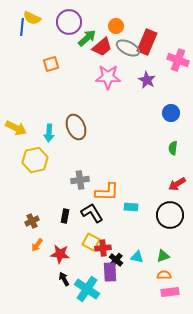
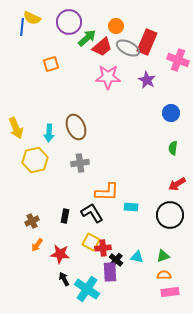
yellow arrow: rotated 40 degrees clockwise
gray cross: moved 17 px up
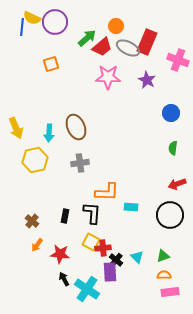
purple circle: moved 14 px left
red arrow: rotated 12 degrees clockwise
black L-shape: rotated 35 degrees clockwise
brown cross: rotated 24 degrees counterclockwise
cyan triangle: rotated 32 degrees clockwise
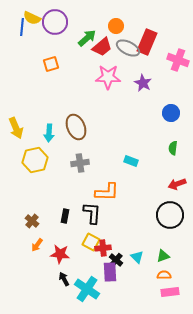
purple star: moved 4 px left, 3 px down
cyan rectangle: moved 46 px up; rotated 16 degrees clockwise
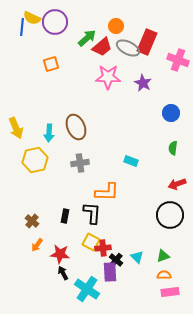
black arrow: moved 1 px left, 6 px up
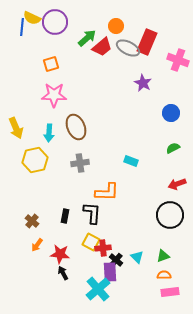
pink star: moved 54 px left, 18 px down
green semicircle: rotated 56 degrees clockwise
cyan cross: moved 11 px right; rotated 15 degrees clockwise
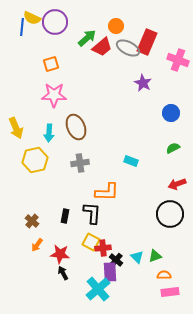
black circle: moved 1 px up
green triangle: moved 8 px left
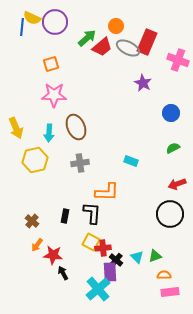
red star: moved 7 px left, 1 px down
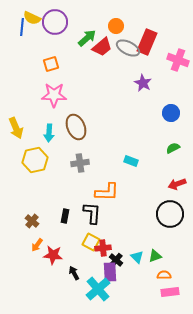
black arrow: moved 11 px right
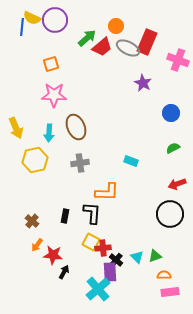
purple circle: moved 2 px up
black arrow: moved 10 px left, 1 px up; rotated 56 degrees clockwise
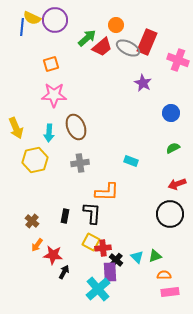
orange circle: moved 1 px up
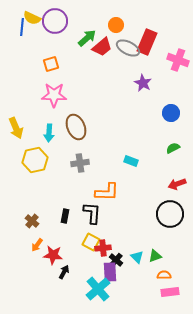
purple circle: moved 1 px down
